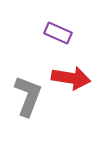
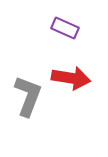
purple rectangle: moved 7 px right, 5 px up
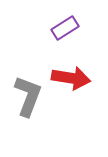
purple rectangle: rotated 56 degrees counterclockwise
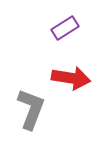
gray L-shape: moved 3 px right, 13 px down
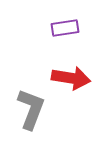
purple rectangle: rotated 24 degrees clockwise
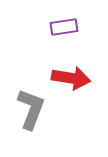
purple rectangle: moved 1 px left, 1 px up
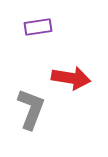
purple rectangle: moved 26 px left
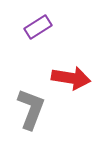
purple rectangle: rotated 24 degrees counterclockwise
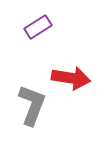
gray L-shape: moved 1 px right, 4 px up
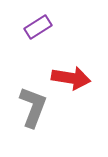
gray L-shape: moved 1 px right, 2 px down
